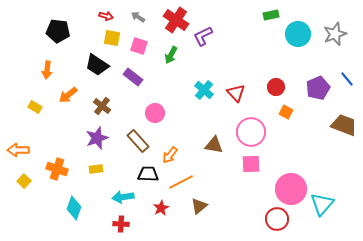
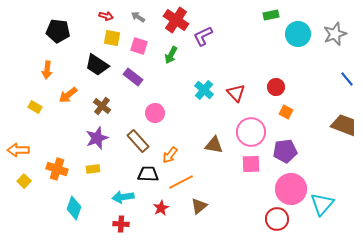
purple pentagon at (318, 88): moved 33 px left, 63 px down; rotated 15 degrees clockwise
yellow rectangle at (96, 169): moved 3 px left
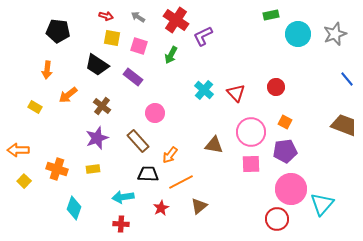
orange square at (286, 112): moved 1 px left, 10 px down
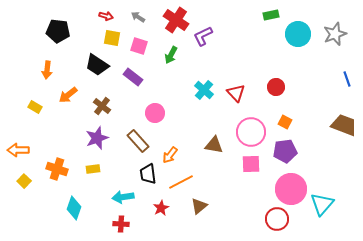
blue line at (347, 79): rotated 21 degrees clockwise
black trapezoid at (148, 174): rotated 100 degrees counterclockwise
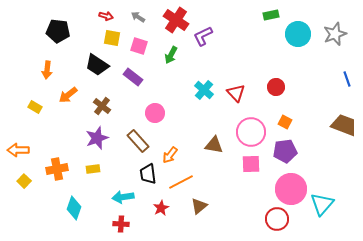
orange cross at (57, 169): rotated 30 degrees counterclockwise
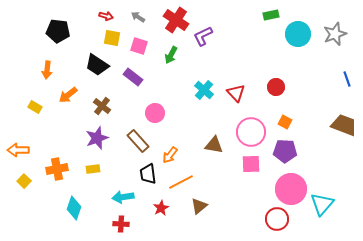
purple pentagon at (285, 151): rotated 10 degrees clockwise
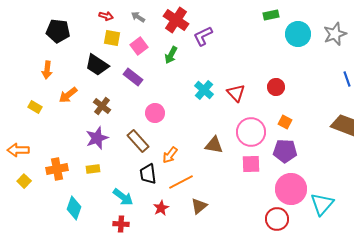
pink square at (139, 46): rotated 36 degrees clockwise
cyan arrow at (123, 197): rotated 135 degrees counterclockwise
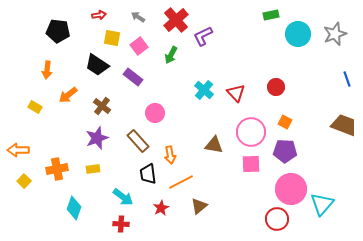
red arrow at (106, 16): moved 7 px left, 1 px up; rotated 24 degrees counterclockwise
red cross at (176, 20): rotated 15 degrees clockwise
orange arrow at (170, 155): rotated 48 degrees counterclockwise
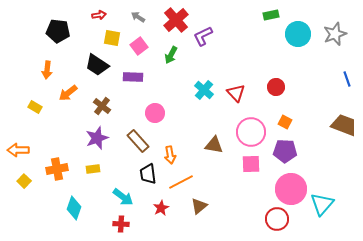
purple rectangle at (133, 77): rotated 36 degrees counterclockwise
orange arrow at (68, 95): moved 2 px up
